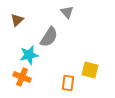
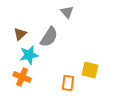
brown triangle: moved 3 px right, 14 px down
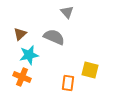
gray semicircle: moved 5 px right; rotated 100 degrees counterclockwise
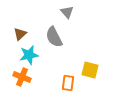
gray semicircle: rotated 140 degrees counterclockwise
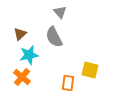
gray triangle: moved 7 px left
orange cross: rotated 18 degrees clockwise
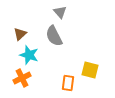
gray semicircle: moved 1 px up
cyan star: rotated 30 degrees clockwise
orange cross: moved 1 px down; rotated 24 degrees clockwise
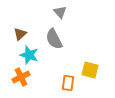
gray semicircle: moved 3 px down
orange cross: moved 1 px left, 1 px up
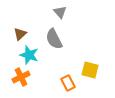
orange rectangle: rotated 35 degrees counterclockwise
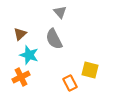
orange rectangle: moved 2 px right
